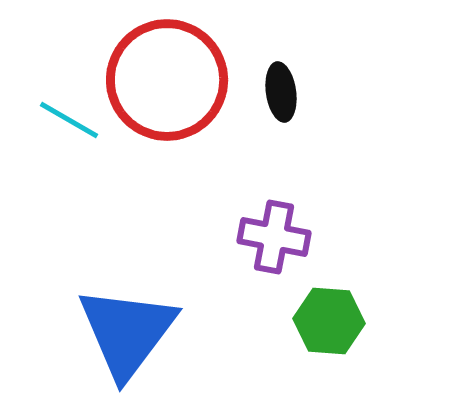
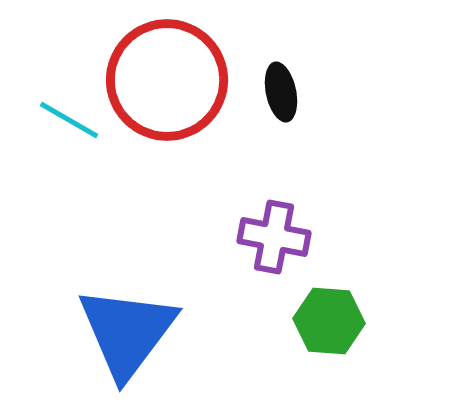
black ellipse: rotated 4 degrees counterclockwise
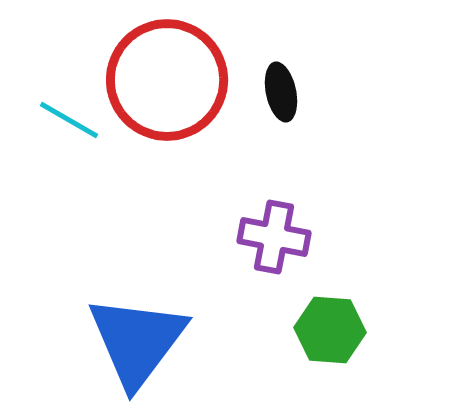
green hexagon: moved 1 px right, 9 px down
blue triangle: moved 10 px right, 9 px down
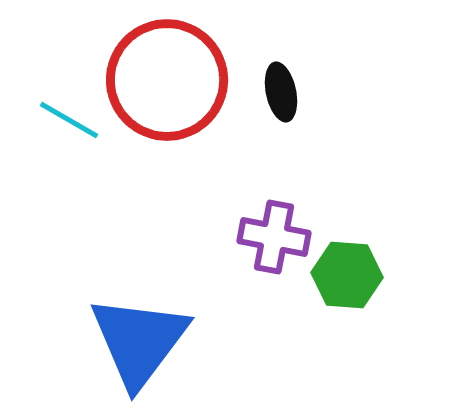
green hexagon: moved 17 px right, 55 px up
blue triangle: moved 2 px right
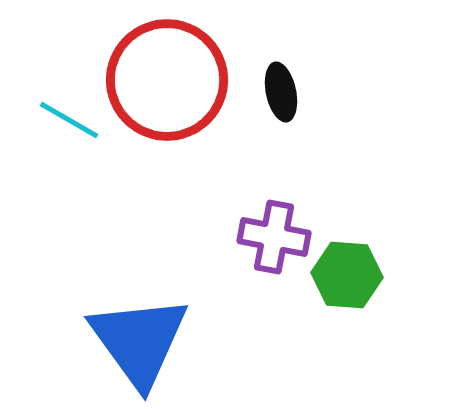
blue triangle: rotated 13 degrees counterclockwise
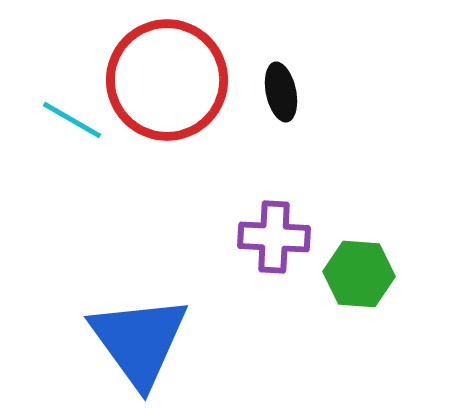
cyan line: moved 3 px right
purple cross: rotated 8 degrees counterclockwise
green hexagon: moved 12 px right, 1 px up
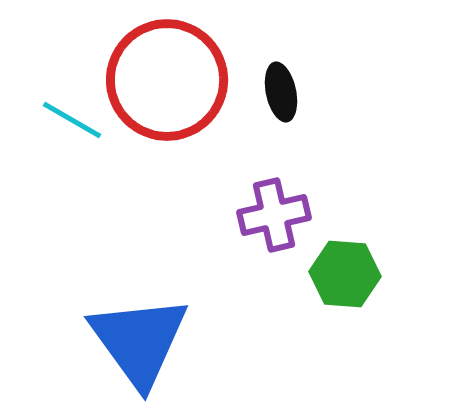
purple cross: moved 22 px up; rotated 16 degrees counterclockwise
green hexagon: moved 14 px left
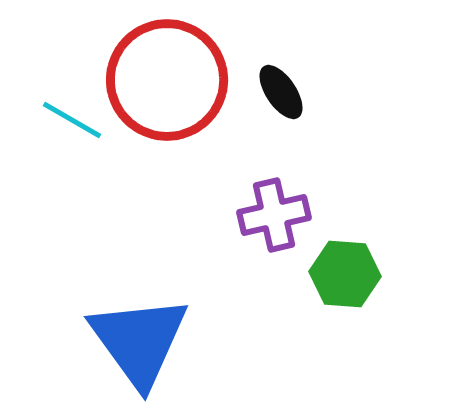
black ellipse: rotated 22 degrees counterclockwise
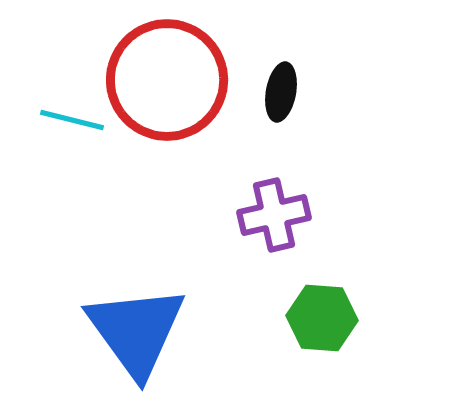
black ellipse: rotated 44 degrees clockwise
cyan line: rotated 16 degrees counterclockwise
green hexagon: moved 23 px left, 44 px down
blue triangle: moved 3 px left, 10 px up
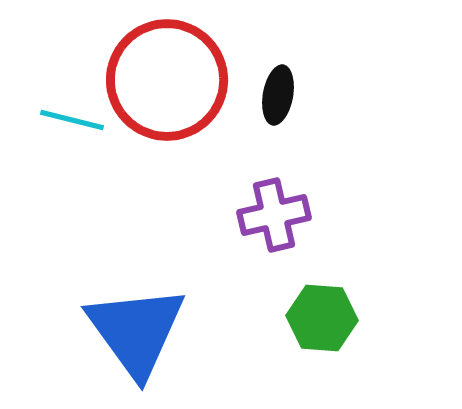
black ellipse: moved 3 px left, 3 px down
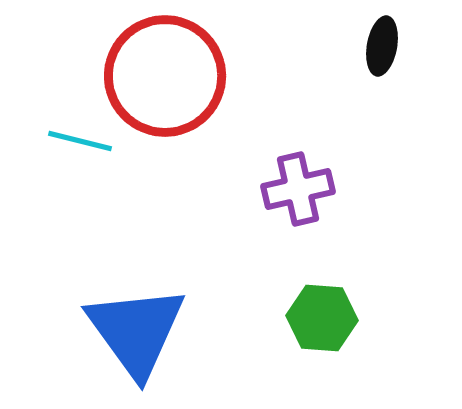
red circle: moved 2 px left, 4 px up
black ellipse: moved 104 px right, 49 px up
cyan line: moved 8 px right, 21 px down
purple cross: moved 24 px right, 26 px up
